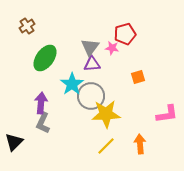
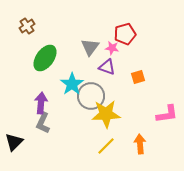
purple triangle: moved 15 px right, 3 px down; rotated 24 degrees clockwise
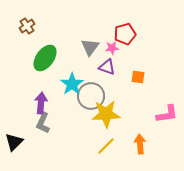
pink star: rotated 16 degrees counterclockwise
orange square: rotated 24 degrees clockwise
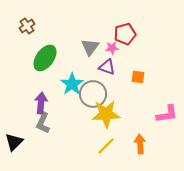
gray circle: moved 2 px right, 2 px up
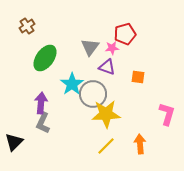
pink L-shape: rotated 65 degrees counterclockwise
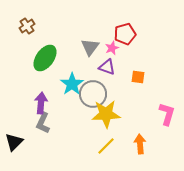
pink star: rotated 16 degrees counterclockwise
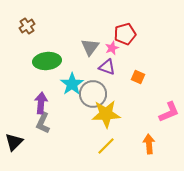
green ellipse: moved 2 px right, 3 px down; rotated 48 degrees clockwise
orange square: rotated 16 degrees clockwise
pink L-shape: moved 2 px right, 2 px up; rotated 50 degrees clockwise
orange arrow: moved 9 px right
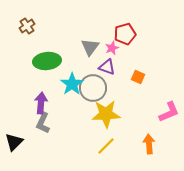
gray circle: moved 6 px up
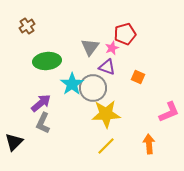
purple arrow: rotated 45 degrees clockwise
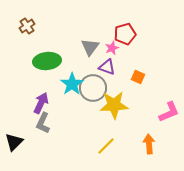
purple arrow: rotated 25 degrees counterclockwise
yellow star: moved 8 px right, 9 px up
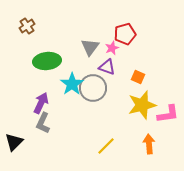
yellow star: moved 28 px right; rotated 12 degrees counterclockwise
pink L-shape: moved 1 px left, 2 px down; rotated 15 degrees clockwise
